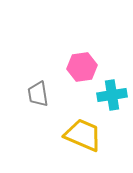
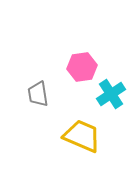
cyan cross: moved 1 px left, 1 px up; rotated 24 degrees counterclockwise
yellow trapezoid: moved 1 px left, 1 px down
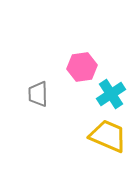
gray trapezoid: rotated 8 degrees clockwise
yellow trapezoid: moved 26 px right
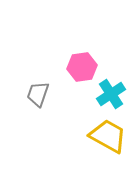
gray trapezoid: rotated 20 degrees clockwise
yellow trapezoid: rotated 6 degrees clockwise
